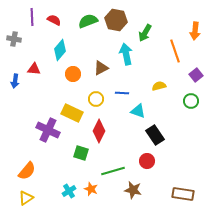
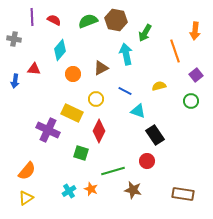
blue line: moved 3 px right, 2 px up; rotated 24 degrees clockwise
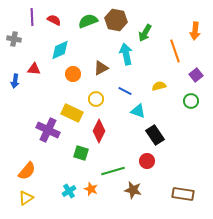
cyan diamond: rotated 25 degrees clockwise
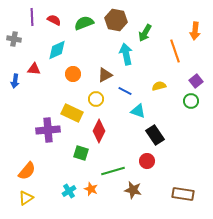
green semicircle: moved 4 px left, 2 px down
cyan diamond: moved 3 px left
brown triangle: moved 4 px right, 7 px down
purple square: moved 6 px down
purple cross: rotated 30 degrees counterclockwise
